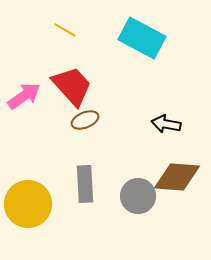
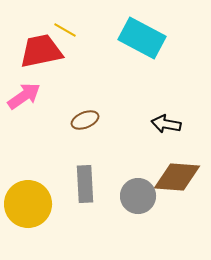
red trapezoid: moved 31 px left, 35 px up; rotated 60 degrees counterclockwise
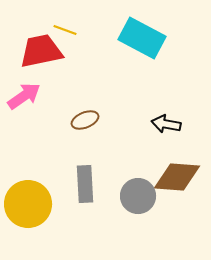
yellow line: rotated 10 degrees counterclockwise
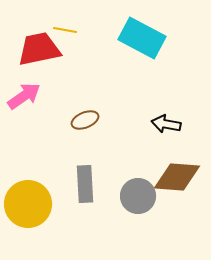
yellow line: rotated 10 degrees counterclockwise
red trapezoid: moved 2 px left, 2 px up
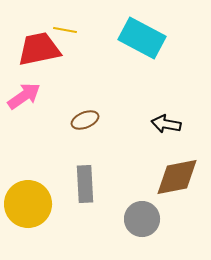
brown diamond: rotated 15 degrees counterclockwise
gray circle: moved 4 px right, 23 px down
